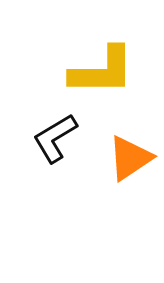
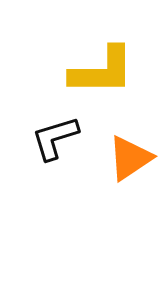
black L-shape: rotated 14 degrees clockwise
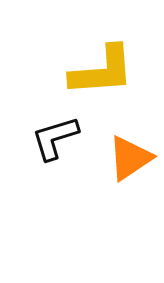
yellow L-shape: rotated 4 degrees counterclockwise
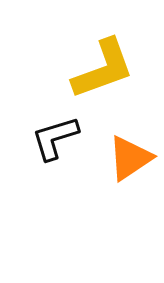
yellow L-shape: moved 1 px right, 2 px up; rotated 16 degrees counterclockwise
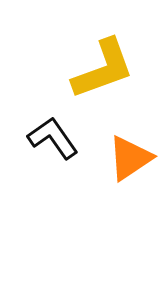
black L-shape: moved 2 px left; rotated 72 degrees clockwise
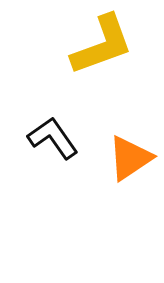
yellow L-shape: moved 1 px left, 24 px up
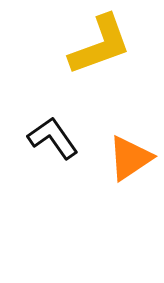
yellow L-shape: moved 2 px left
